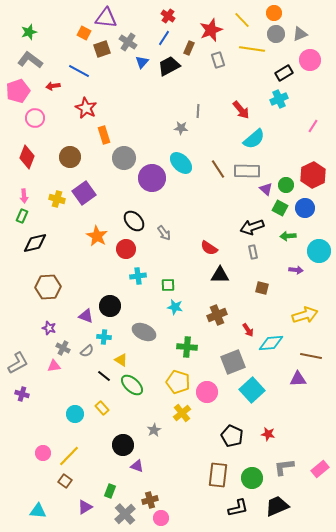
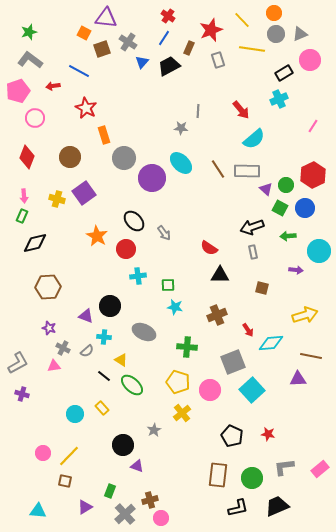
pink circle at (207, 392): moved 3 px right, 2 px up
brown square at (65, 481): rotated 24 degrees counterclockwise
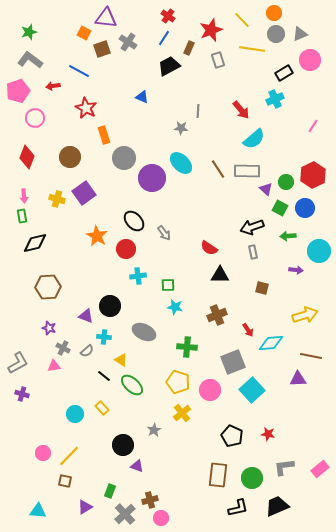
blue triangle at (142, 62): moved 35 px down; rotated 48 degrees counterclockwise
cyan cross at (279, 99): moved 4 px left
green circle at (286, 185): moved 3 px up
green rectangle at (22, 216): rotated 32 degrees counterclockwise
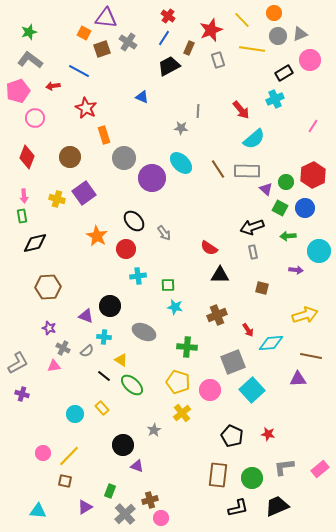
gray circle at (276, 34): moved 2 px right, 2 px down
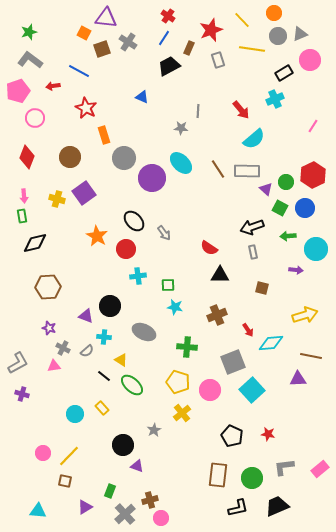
cyan circle at (319, 251): moved 3 px left, 2 px up
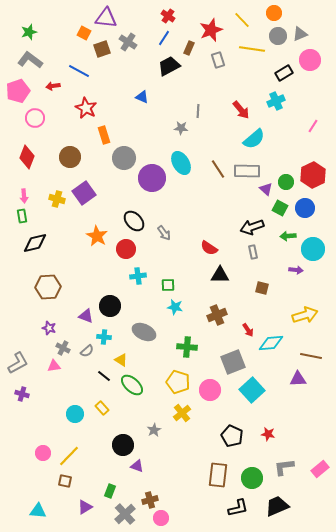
cyan cross at (275, 99): moved 1 px right, 2 px down
cyan ellipse at (181, 163): rotated 15 degrees clockwise
cyan circle at (316, 249): moved 3 px left
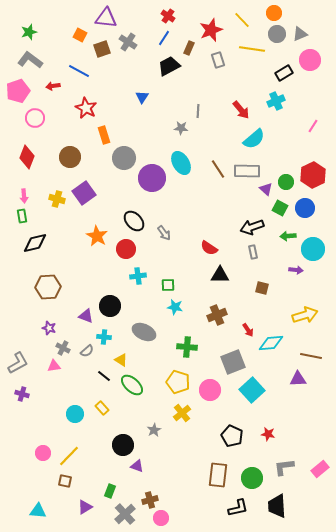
orange square at (84, 33): moved 4 px left, 2 px down
gray circle at (278, 36): moved 1 px left, 2 px up
blue triangle at (142, 97): rotated 40 degrees clockwise
black trapezoid at (277, 506): rotated 70 degrees counterclockwise
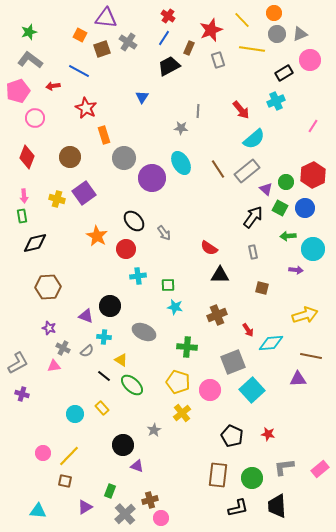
gray rectangle at (247, 171): rotated 40 degrees counterclockwise
black arrow at (252, 227): moved 1 px right, 10 px up; rotated 145 degrees clockwise
